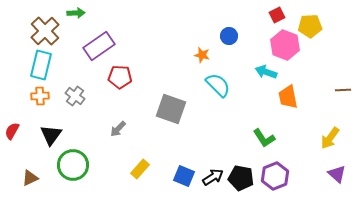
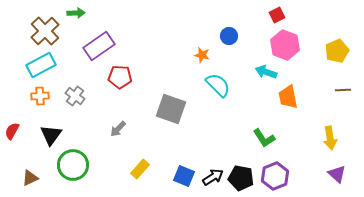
yellow pentagon: moved 27 px right, 25 px down; rotated 20 degrees counterclockwise
cyan rectangle: rotated 48 degrees clockwise
yellow arrow: rotated 45 degrees counterclockwise
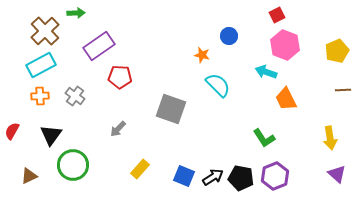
orange trapezoid: moved 2 px left, 2 px down; rotated 15 degrees counterclockwise
brown triangle: moved 1 px left, 2 px up
